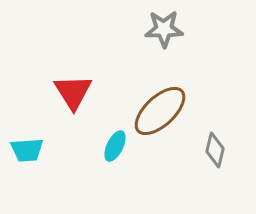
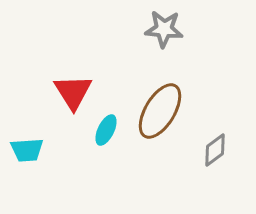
gray star: rotated 6 degrees clockwise
brown ellipse: rotated 16 degrees counterclockwise
cyan ellipse: moved 9 px left, 16 px up
gray diamond: rotated 40 degrees clockwise
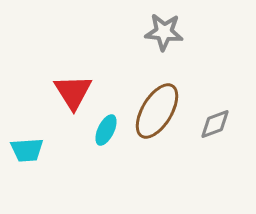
gray star: moved 3 px down
brown ellipse: moved 3 px left
gray diamond: moved 26 px up; rotated 16 degrees clockwise
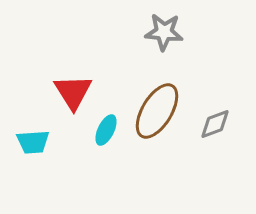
cyan trapezoid: moved 6 px right, 8 px up
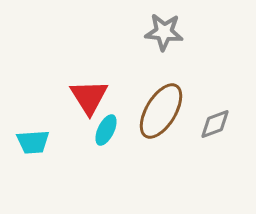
red triangle: moved 16 px right, 5 px down
brown ellipse: moved 4 px right
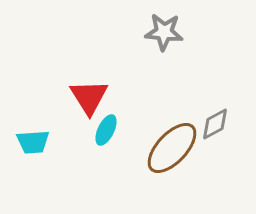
brown ellipse: moved 11 px right, 37 px down; rotated 12 degrees clockwise
gray diamond: rotated 8 degrees counterclockwise
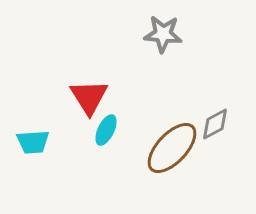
gray star: moved 1 px left, 2 px down
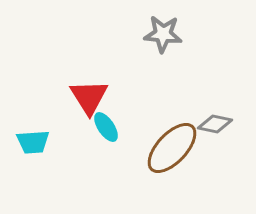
gray diamond: rotated 40 degrees clockwise
cyan ellipse: moved 3 px up; rotated 60 degrees counterclockwise
